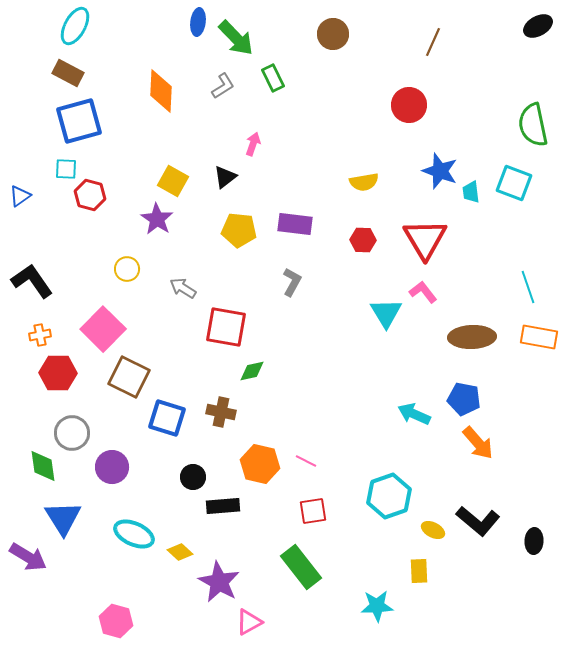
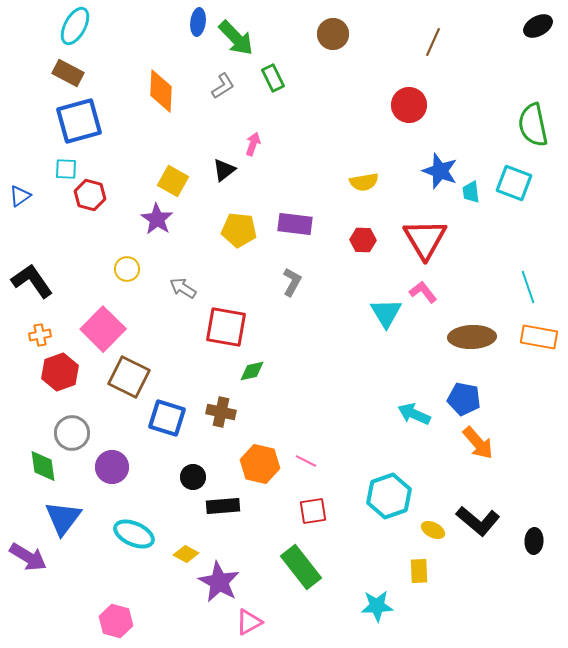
black triangle at (225, 177): moved 1 px left, 7 px up
red hexagon at (58, 373): moved 2 px right, 1 px up; rotated 21 degrees counterclockwise
blue triangle at (63, 518): rotated 9 degrees clockwise
yellow diamond at (180, 552): moved 6 px right, 2 px down; rotated 15 degrees counterclockwise
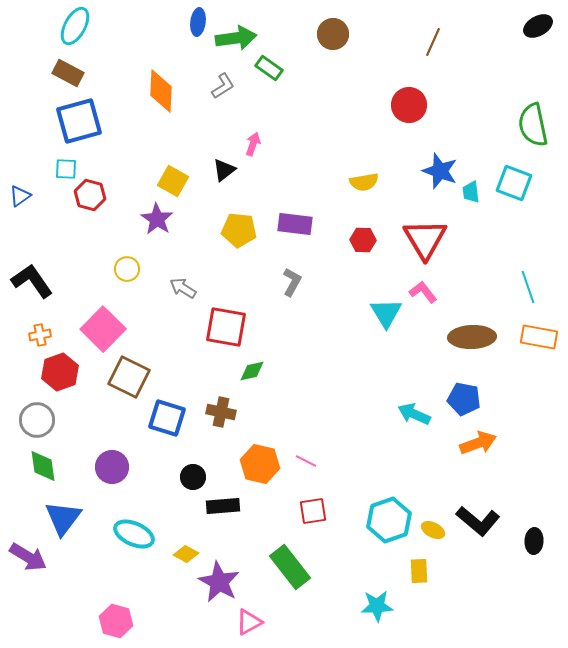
green arrow at (236, 38): rotated 54 degrees counterclockwise
green rectangle at (273, 78): moved 4 px left, 10 px up; rotated 28 degrees counterclockwise
gray circle at (72, 433): moved 35 px left, 13 px up
orange arrow at (478, 443): rotated 69 degrees counterclockwise
cyan hexagon at (389, 496): moved 24 px down
green rectangle at (301, 567): moved 11 px left
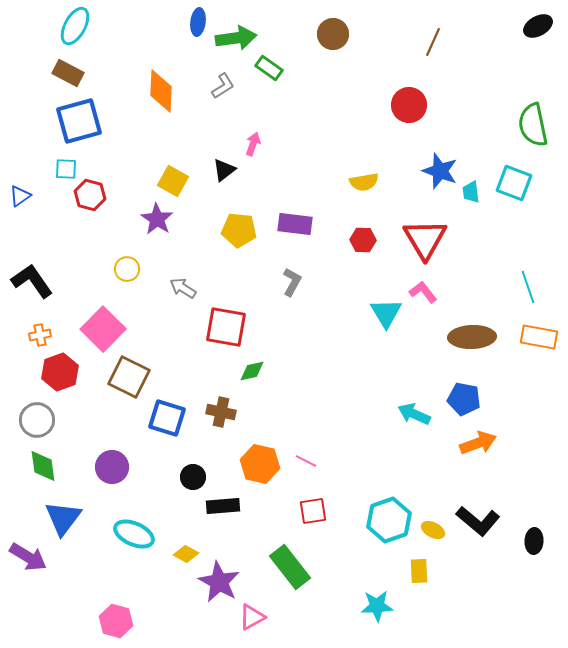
pink triangle at (249, 622): moved 3 px right, 5 px up
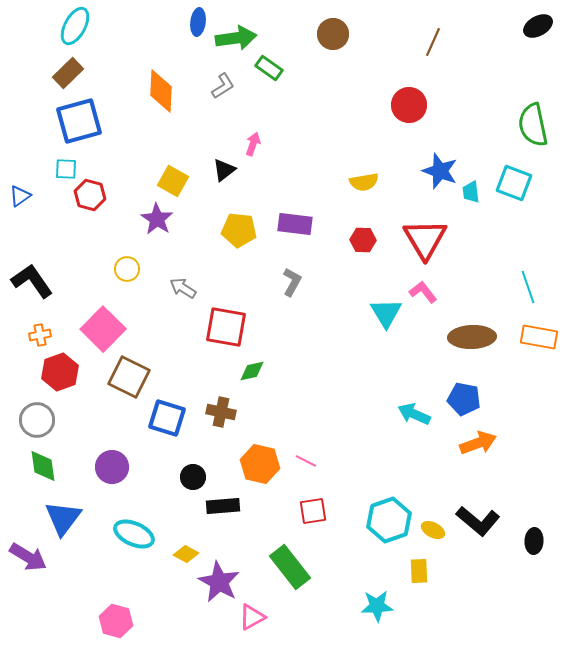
brown rectangle at (68, 73): rotated 72 degrees counterclockwise
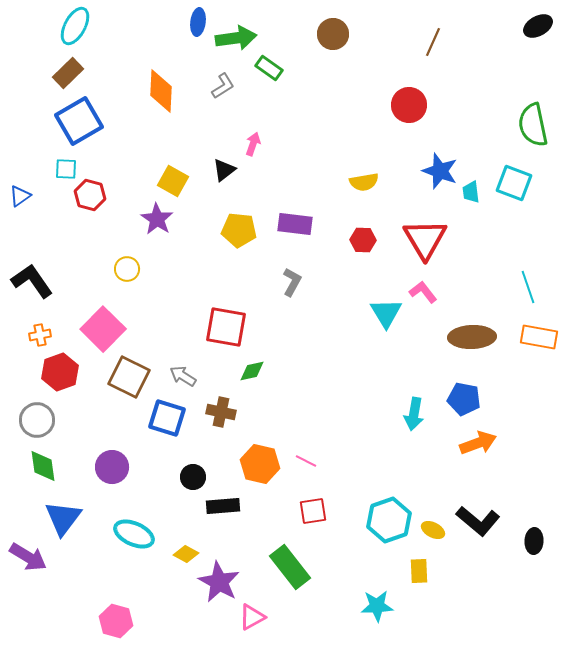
blue square at (79, 121): rotated 15 degrees counterclockwise
gray arrow at (183, 288): moved 88 px down
cyan arrow at (414, 414): rotated 104 degrees counterclockwise
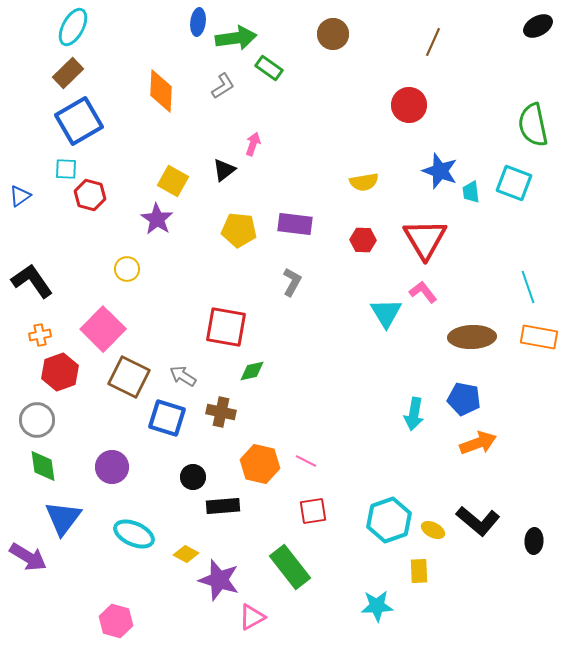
cyan ellipse at (75, 26): moved 2 px left, 1 px down
purple star at (219, 582): moved 2 px up; rotated 12 degrees counterclockwise
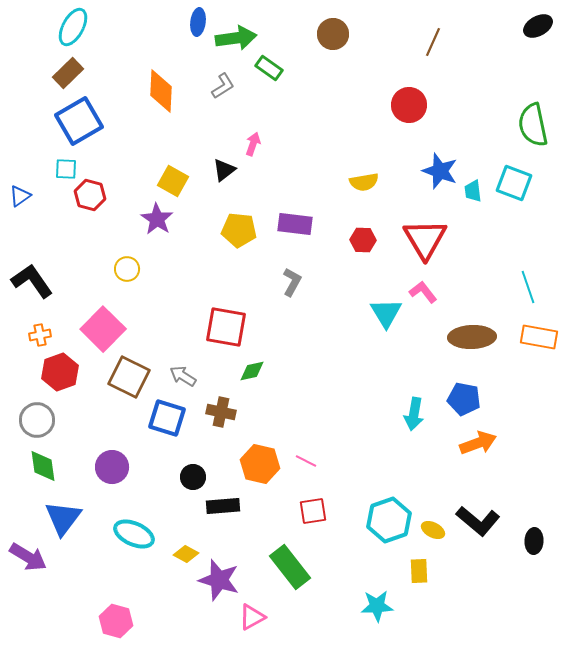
cyan trapezoid at (471, 192): moved 2 px right, 1 px up
